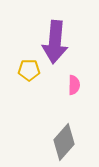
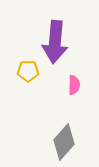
yellow pentagon: moved 1 px left, 1 px down
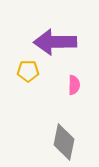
purple arrow: rotated 84 degrees clockwise
gray diamond: rotated 30 degrees counterclockwise
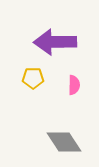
yellow pentagon: moved 5 px right, 7 px down
gray diamond: rotated 45 degrees counterclockwise
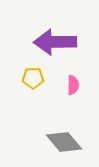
pink semicircle: moved 1 px left
gray diamond: rotated 6 degrees counterclockwise
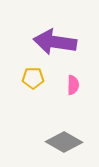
purple arrow: rotated 9 degrees clockwise
gray diamond: rotated 21 degrees counterclockwise
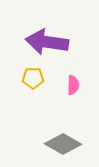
purple arrow: moved 8 px left
gray diamond: moved 1 px left, 2 px down
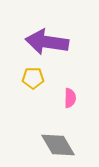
pink semicircle: moved 3 px left, 13 px down
gray diamond: moved 5 px left, 1 px down; rotated 30 degrees clockwise
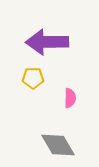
purple arrow: rotated 9 degrees counterclockwise
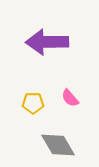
yellow pentagon: moved 25 px down
pink semicircle: rotated 138 degrees clockwise
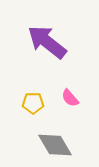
purple arrow: rotated 39 degrees clockwise
gray diamond: moved 3 px left
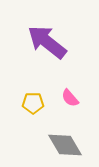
gray diamond: moved 10 px right
